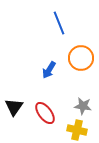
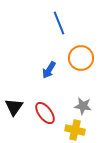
yellow cross: moved 2 px left
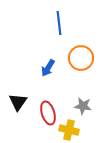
blue line: rotated 15 degrees clockwise
blue arrow: moved 1 px left, 2 px up
black triangle: moved 4 px right, 5 px up
red ellipse: moved 3 px right; rotated 20 degrees clockwise
yellow cross: moved 6 px left
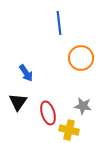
blue arrow: moved 22 px left, 5 px down; rotated 66 degrees counterclockwise
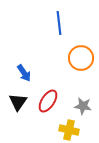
blue arrow: moved 2 px left
red ellipse: moved 12 px up; rotated 50 degrees clockwise
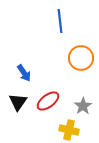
blue line: moved 1 px right, 2 px up
red ellipse: rotated 20 degrees clockwise
gray star: rotated 30 degrees clockwise
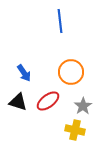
orange circle: moved 10 px left, 14 px down
black triangle: rotated 48 degrees counterclockwise
yellow cross: moved 6 px right
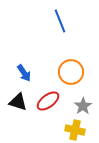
blue line: rotated 15 degrees counterclockwise
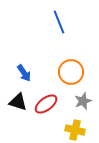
blue line: moved 1 px left, 1 px down
red ellipse: moved 2 px left, 3 px down
gray star: moved 5 px up; rotated 12 degrees clockwise
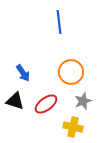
blue line: rotated 15 degrees clockwise
blue arrow: moved 1 px left
black triangle: moved 3 px left, 1 px up
yellow cross: moved 2 px left, 3 px up
